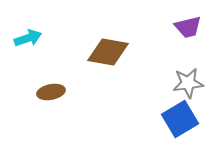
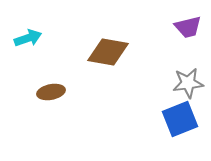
blue square: rotated 9 degrees clockwise
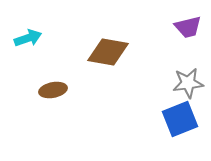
brown ellipse: moved 2 px right, 2 px up
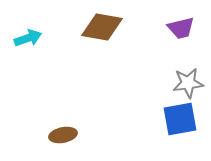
purple trapezoid: moved 7 px left, 1 px down
brown diamond: moved 6 px left, 25 px up
brown ellipse: moved 10 px right, 45 px down
blue square: rotated 12 degrees clockwise
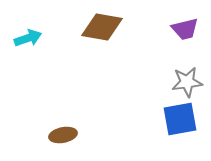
purple trapezoid: moved 4 px right, 1 px down
gray star: moved 1 px left, 1 px up
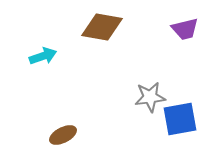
cyan arrow: moved 15 px right, 18 px down
gray star: moved 37 px left, 15 px down
brown ellipse: rotated 16 degrees counterclockwise
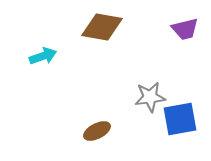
brown ellipse: moved 34 px right, 4 px up
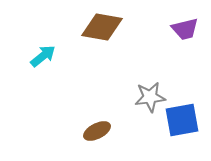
cyan arrow: rotated 20 degrees counterclockwise
blue square: moved 2 px right, 1 px down
